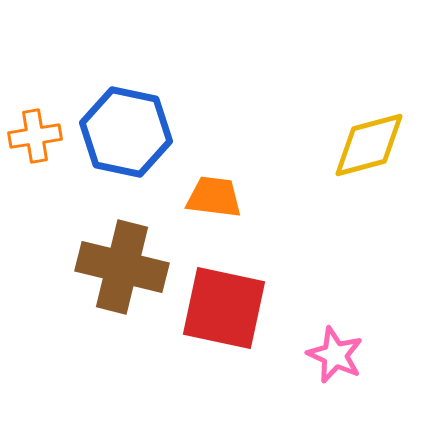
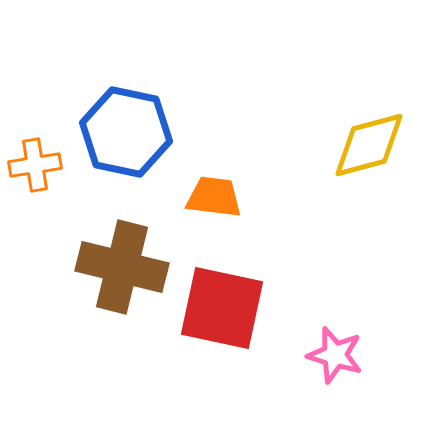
orange cross: moved 29 px down
red square: moved 2 px left
pink star: rotated 8 degrees counterclockwise
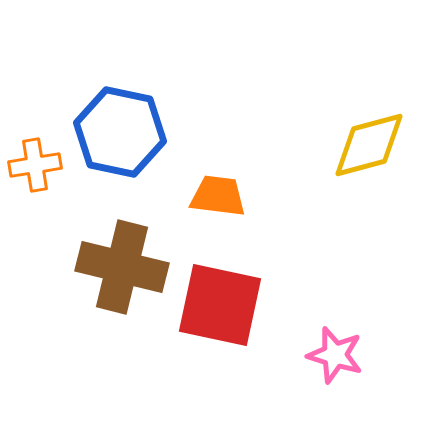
blue hexagon: moved 6 px left
orange trapezoid: moved 4 px right, 1 px up
red square: moved 2 px left, 3 px up
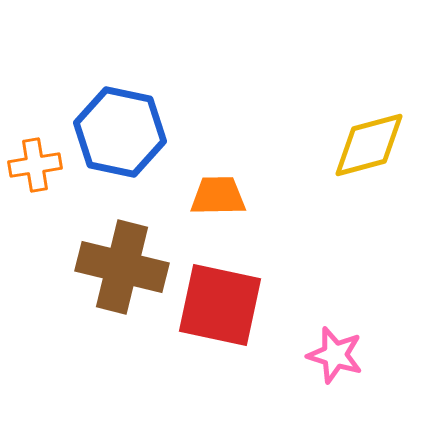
orange trapezoid: rotated 8 degrees counterclockwise
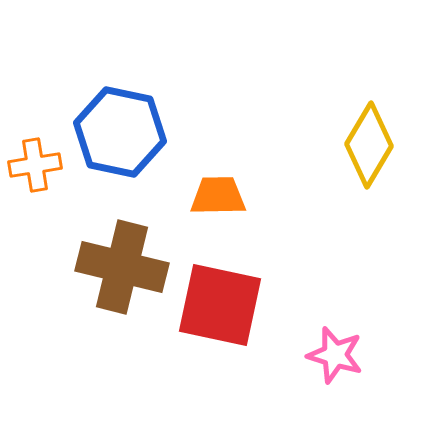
yellow diamond: rotated 44 degrees counterclockwise
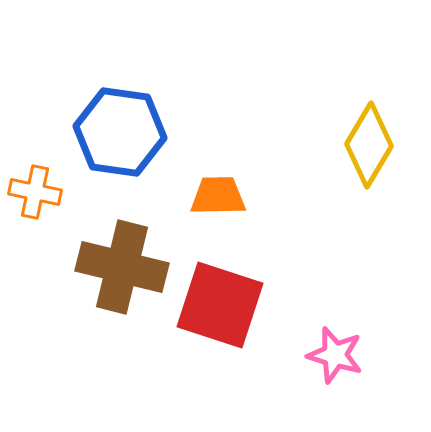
blue hexagon: rotated 4 degrees counterclockwise
orange cross: moved 27 px down; rotated 21 degrees clockwise
red square: rotated 6 degrees clockwise
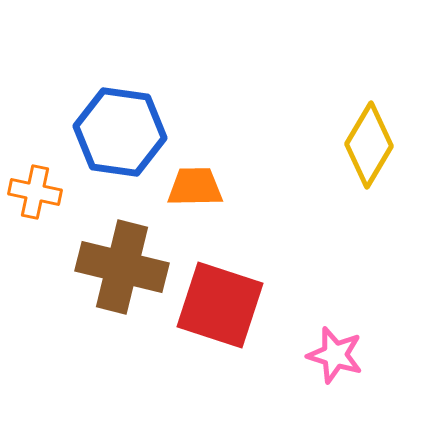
orange trapezoid: moved 23 px left, 9 px up
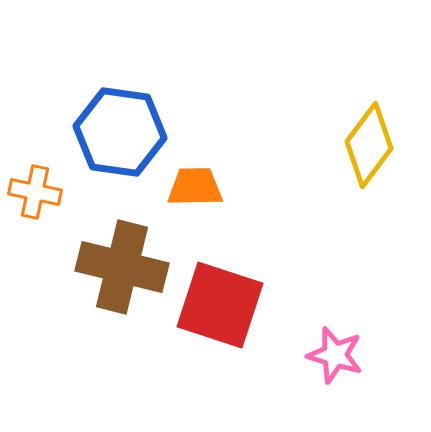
yellow diamond: rotated 6 degrees clockwise
